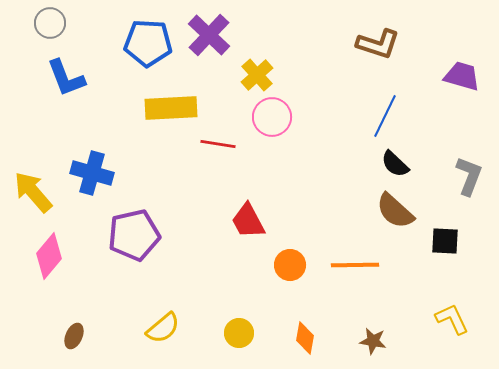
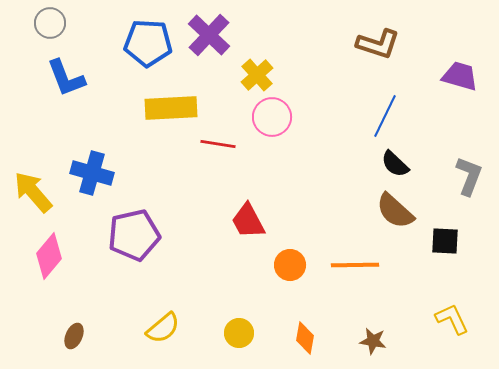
purple trapezoid: moved 2 px left
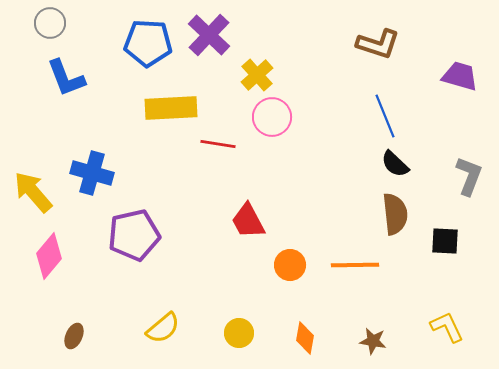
blue line: rotated 48 degrees counterclockwise
brown semicircle: moved 3 px down; rotated 138 degrees counterclockwise
yellow L-shape: moved 5 px left, 8 px down
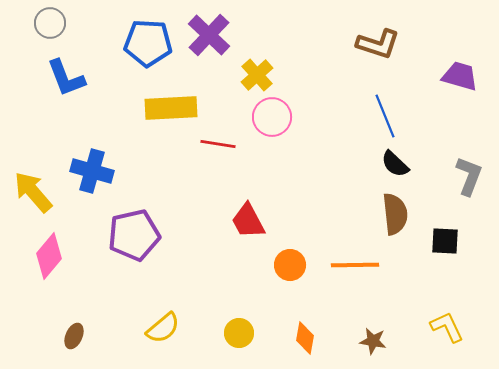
blue cross: moved 2 px up
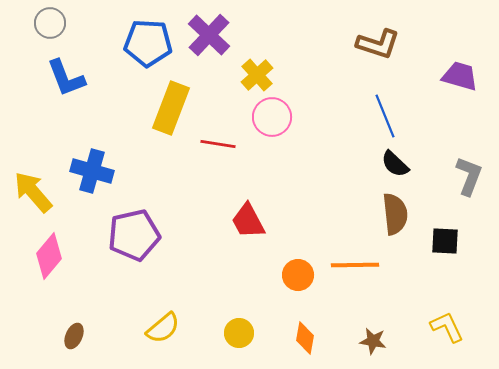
yellow rectangle: rotated 66 degrees counterclockwise
orange circle: moved 8 px right, 10 px down
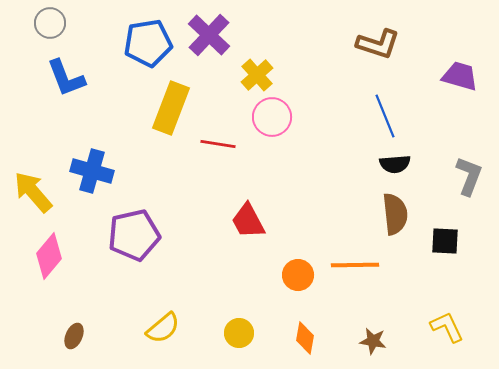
blue pentagon: rotated 12 degrees counterclockwise
black semicircle: rotated 48 degrees counterclockwise
